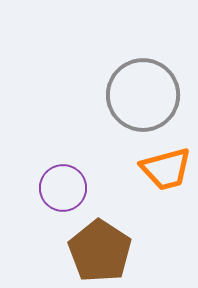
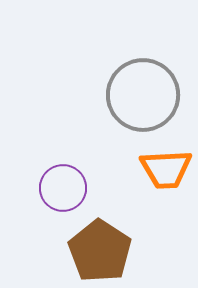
orange trapezoid: rotated 12 degrees clockwise
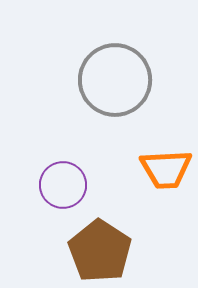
gray circle: moved 28 px left, 15 px up
purple circle: moved 3 px up
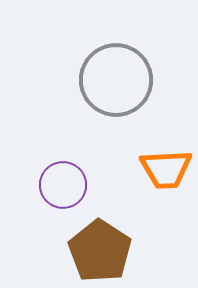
gray circle: moved 1 px right
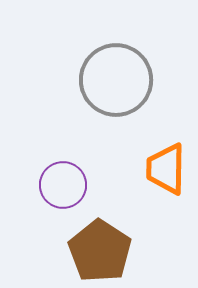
orange trapezoid: rotated 94 degrees clockwise
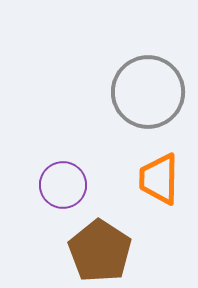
gray circle: moved 32 px right, 12 px down
orange trapezoid: moved 7 px left, 10 px down
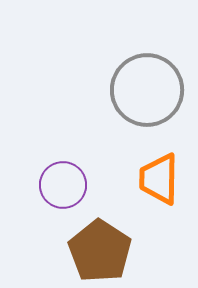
gray circle: moved 1 px left, 2 px up
